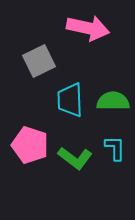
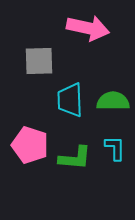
gray square: rotated 24 degrees clockwise
green L-shape: rotated 32 degrees counterclockwise
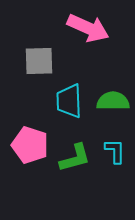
pink arrow: rotated 12 degrees clockwise
cyan trapezoid: moved 1 px left, 1 px down
cyan L-shape: moved 3 px down
green L-shape: rotated 20 degrees counterclockwise
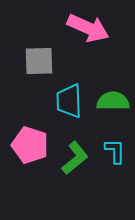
green L-shape: rotated 24 degrees counterclockwise
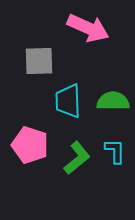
cyan trapezoid: moved 1 px left
green L-shape: moved 2 px right
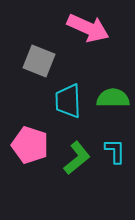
gray square: rotated 24 degrees clockwise
green semicircle: moved 3 px up
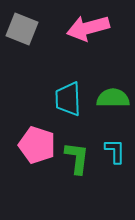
pink arrow: rotated 141 degrees clockwise
gray square: moved 17 px left, 32 px up
cyan trapezoid: moved 2 px up
pink pentagon: moved 7 px right
green L-shape: rotated 44 degrees counterclockwise
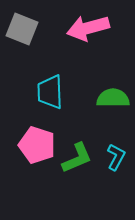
cyan trapezoid: moved 18 px left, 7 px up
cyan L-shape: moved 1 px right, 6 px down; rotated 28 degrees clockwise
green L-shape: rotated 60 degrees clockwise
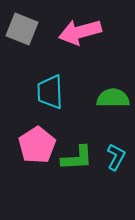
pink arrow: moved 8 px left, 4 px down
pink pentagon: rotated 21 degrees clockwise
green L-shape: rotated 20 degrees clockwise
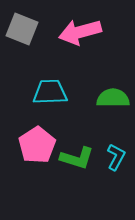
cyan trapezoid: rotated 90 degrees clockwise
green L-shape: rotated 20 degrees clockwise
